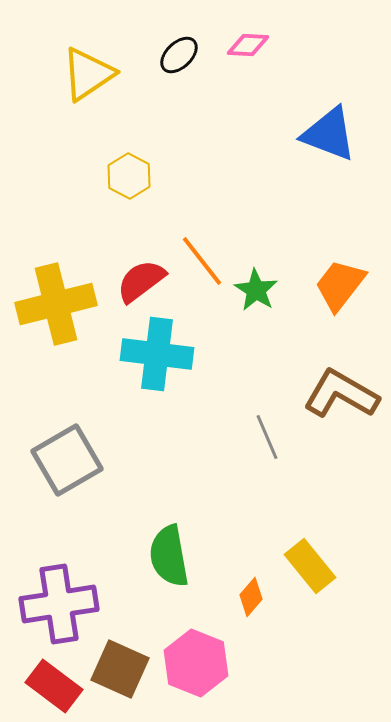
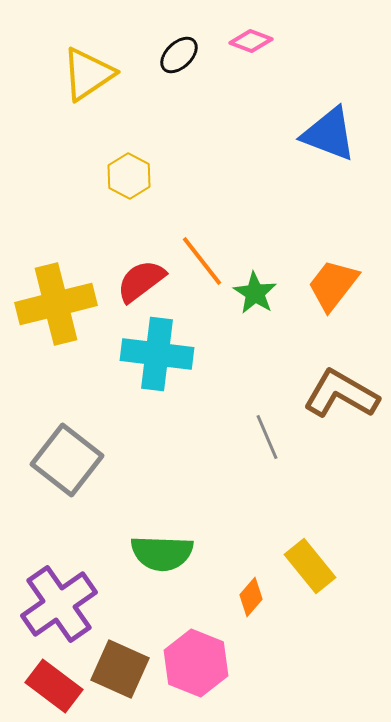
pink diamond: moved 3 px right, 4 px up; rotated 18 degrees clockwise
orange trapezoid: moved 7 px left
green star: moved 1 px left, 3 px down
gray square: rotated 22 degrees counterclockwise
green semicircle: moved 7 px left, 3 px up; rotated 78 degrees counterclockwise
purple cross: rotated 26 degrees counterclockwise
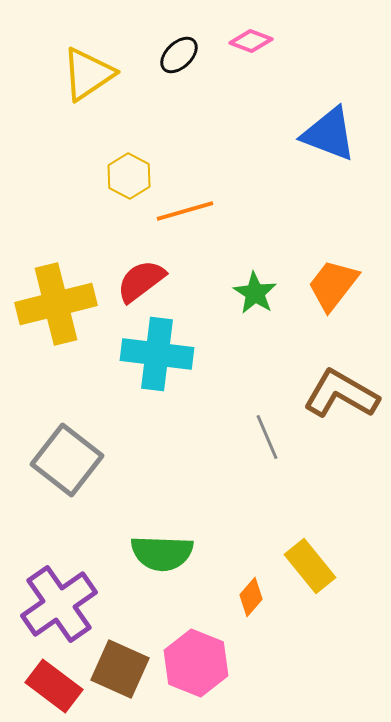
orange line: moved 17 px left, 50 px up; rotated 68 degrees counterclockwise
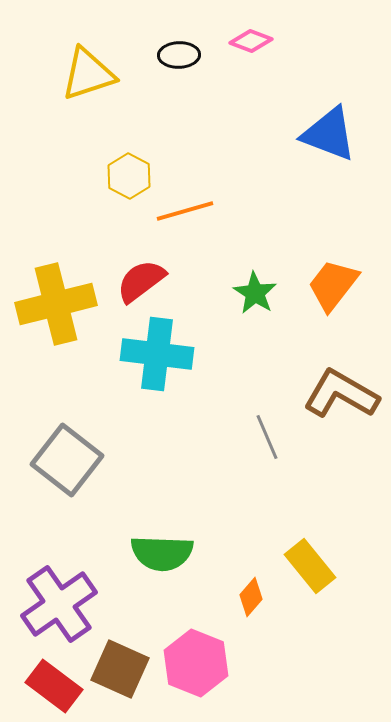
black ellipse: rotated 42 degrees clockwise
yellow triangle: rotated 16 degrees clockwise
